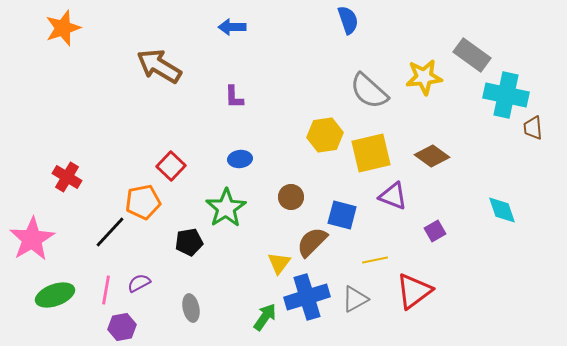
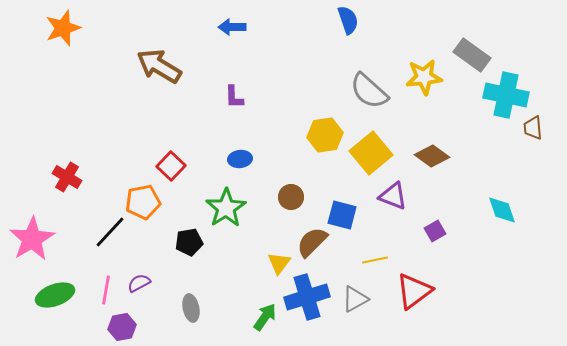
yellow square: rotated 27 degrees counterclockwise
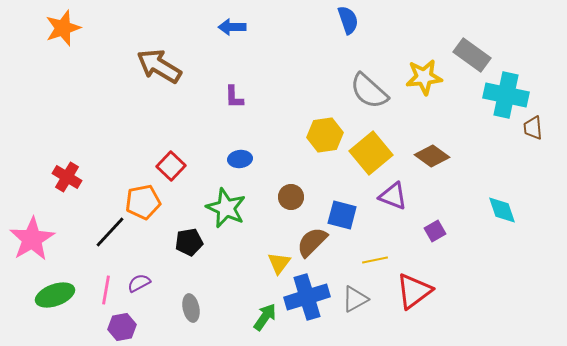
green star: rotated 15 degrees counterclockwise
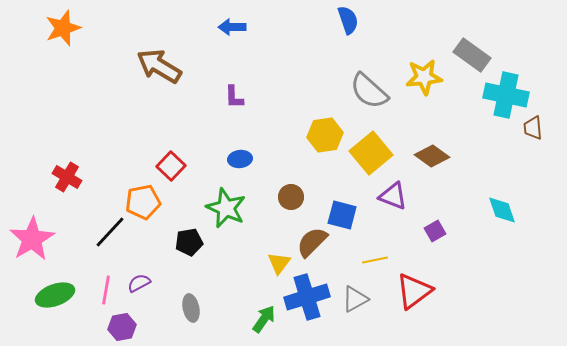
green arrow: moved 1 px left, 2 px down
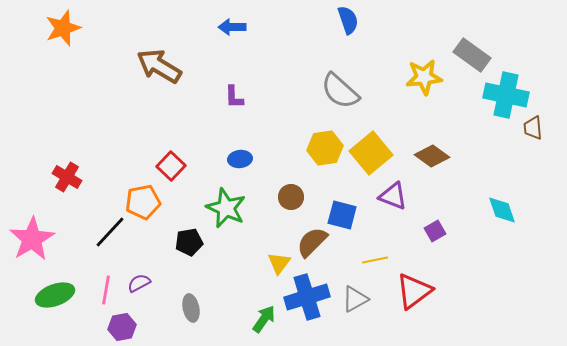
gray semicircle: moved 29 px left
yellow hexagon: moved 13 px down
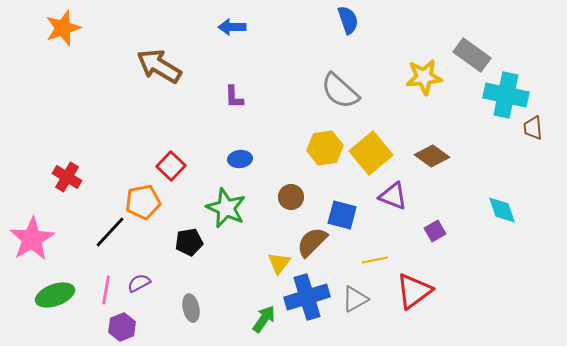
purple hexagon: rotated 12 degrees counterclockwise
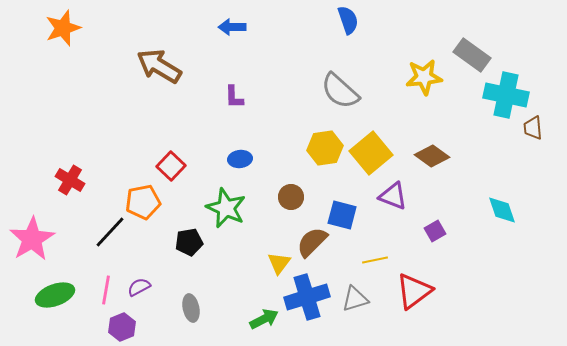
red cross: moved 3 px right, 3 px down
purple semicircle: moved 4 px down
gray triangle: rotated 12 degrees clockwise
green arrow: rotated 28 degrees clockwise
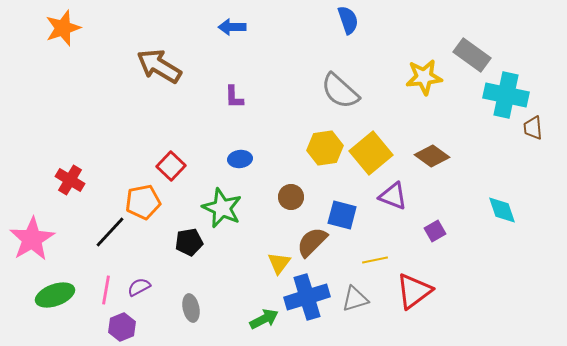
green star: moved 4 px left
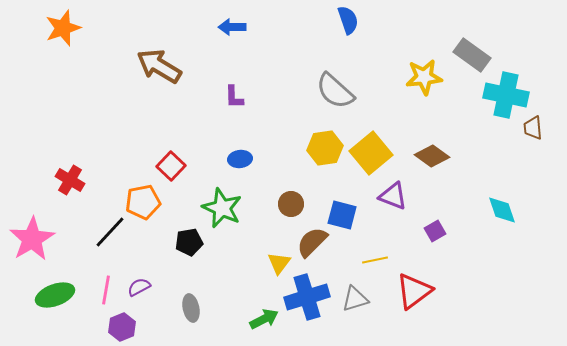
gray semicircle: moved 5 px left
brown circle: moved 7 px down
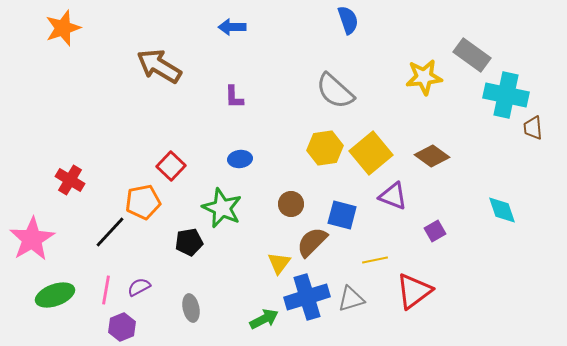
gray triangle: moved 4 px left
